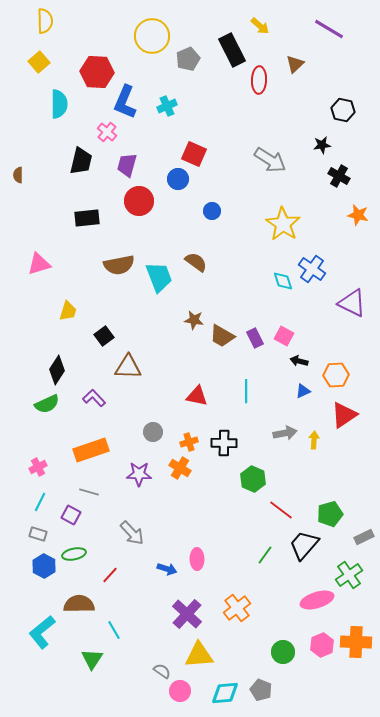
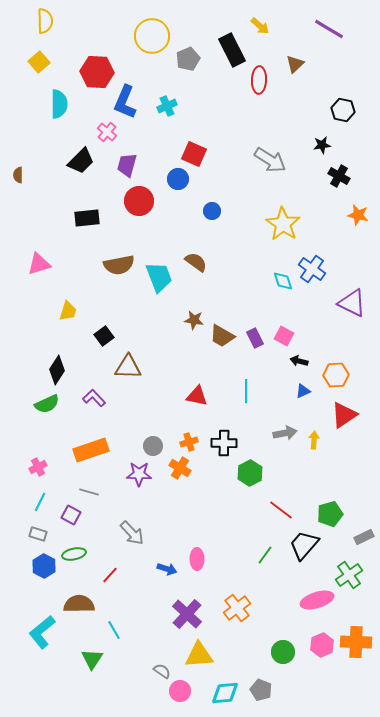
black trapezoid at (81, 161): rotated 32 degrees clockwise
gray circle at (153, 432): moved 14 px down
green hexagon at (253, 479): moved 3 px left, 6 px up; rotated 10 degrees clockwise
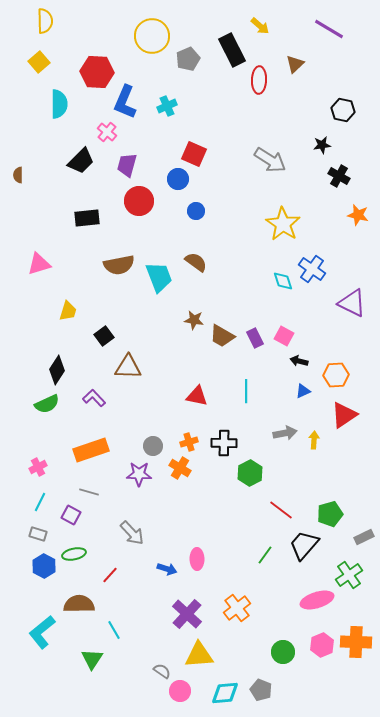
blue circle at (212, 211): moved 16 px left
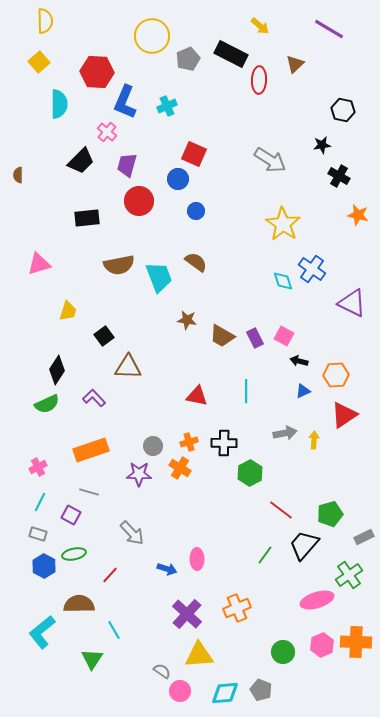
black rectangle at (232, 50): moved 1 px left, 4 px down; rotated 36 degrees counterclockwise
brown star at (194, 320): moved 7 px left
orange cross at (237, 608): rotated 16 degrees clockwise
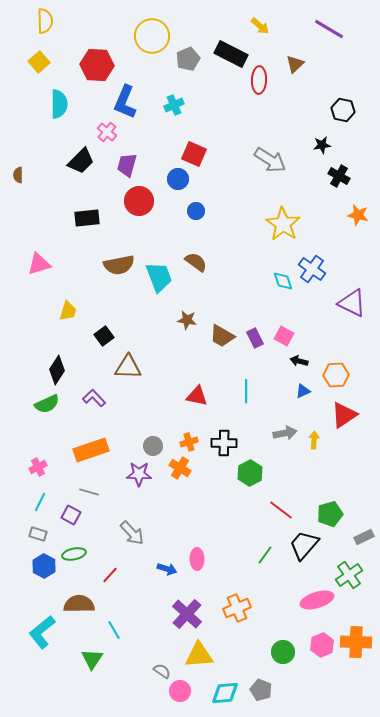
red hexagon at (97, 72): moved 7 px up
cyan cross at (167, 106): moved 7 px right, 1 px up
